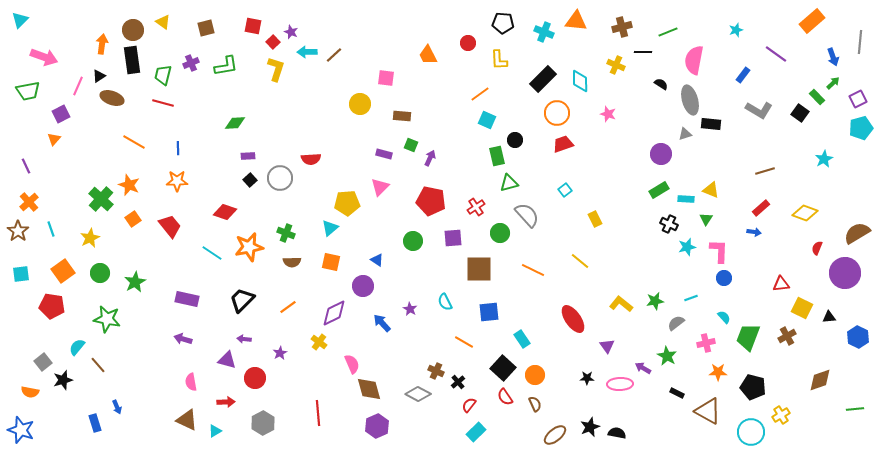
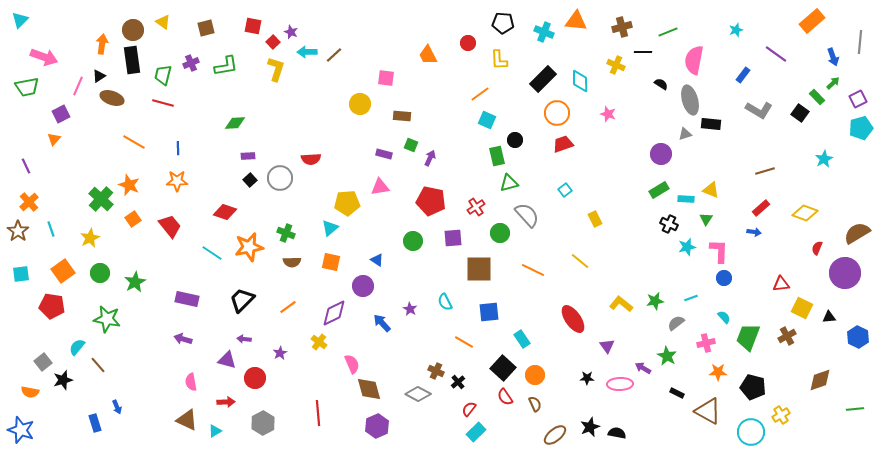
green trapezoid at (28, 91): moved 1 px left, 4 px up
pink triangle at (380, 187): rotated 36 degrees clockwise
red semicircle at (469, 405): moved 4 px down
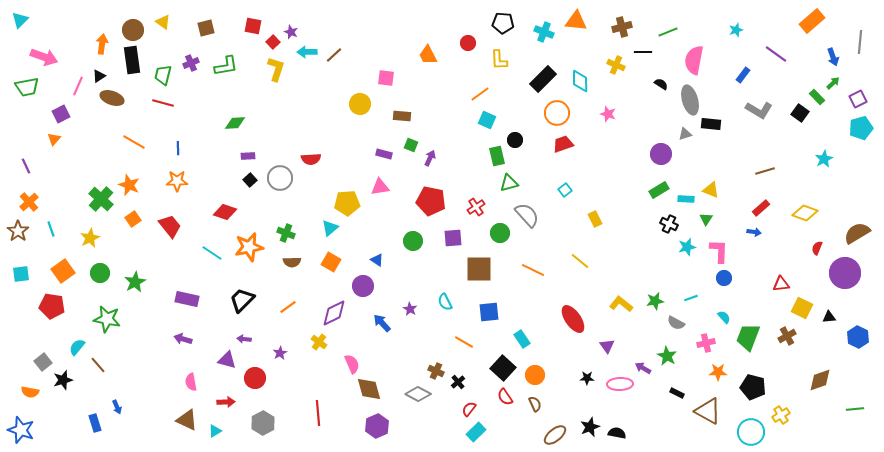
orange square at (331, 262): rotated 18 degrees clockwise
gray semicircle at (676, 323): rotated 114 degrees counterclockwise
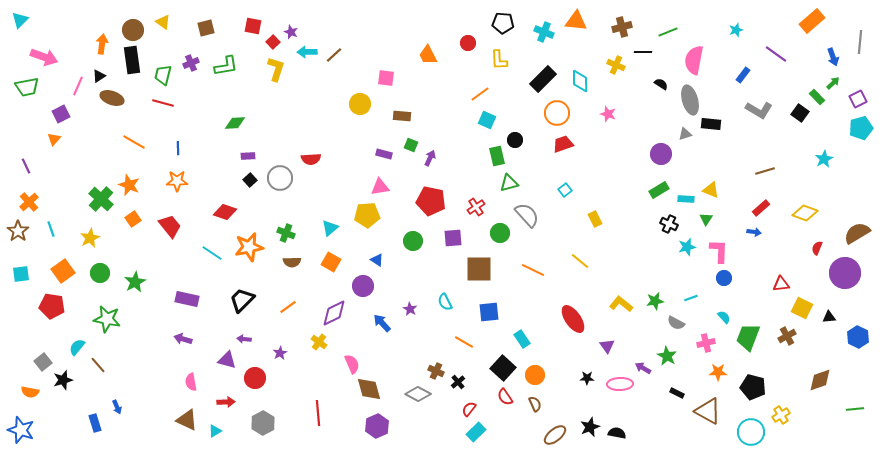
yellow pentagon at (347, 203): moved 20 px right, 12 px down
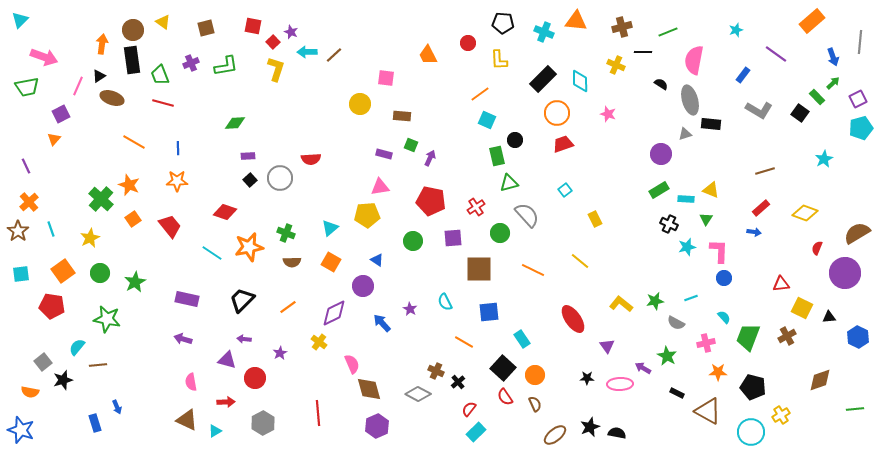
green trapezoid at (163, 75): moved 3 px left; rotated 35 degrees counterclockwise
brown line at (98, 365): rotated 54 degrees counterclockwise
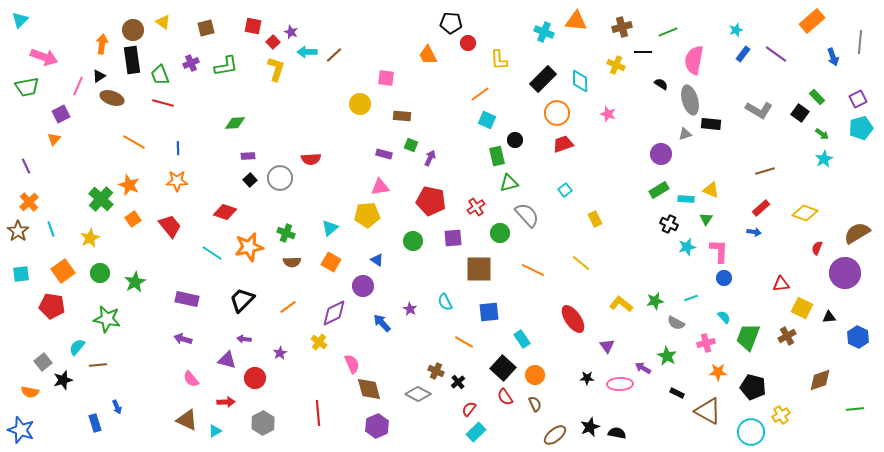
black pentagon at (503, 23): moved 52 px left
blue rectangle at (743, 75): moved 21 px up
green arrow at (833, 83): moved 11 px left, 51 px down; rotated 80 degrees clockwise
yellow line at (580, 261): moved 1 px right, 2 px down
pink semicircle at (191, 382): moved 3 px up; rotated 30 degrees counterclockwise
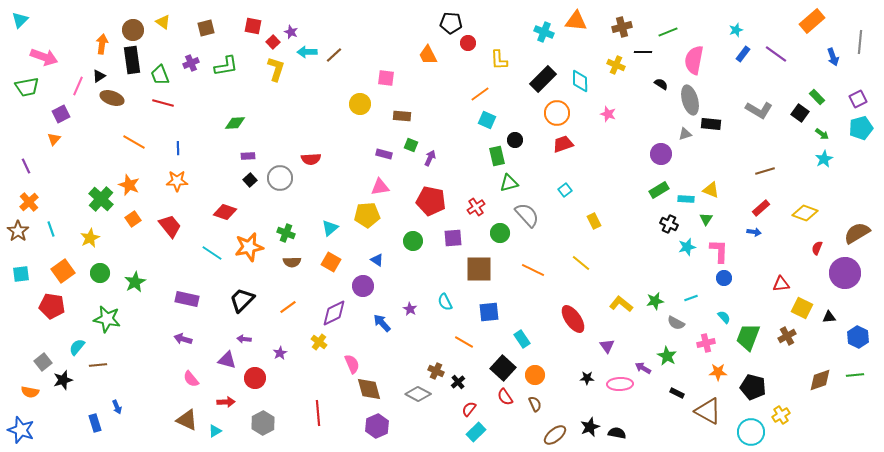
yellow rectangle at (595, 219): moved 1 px left, 2 px down
green line at (855, 409): moved 34 px up
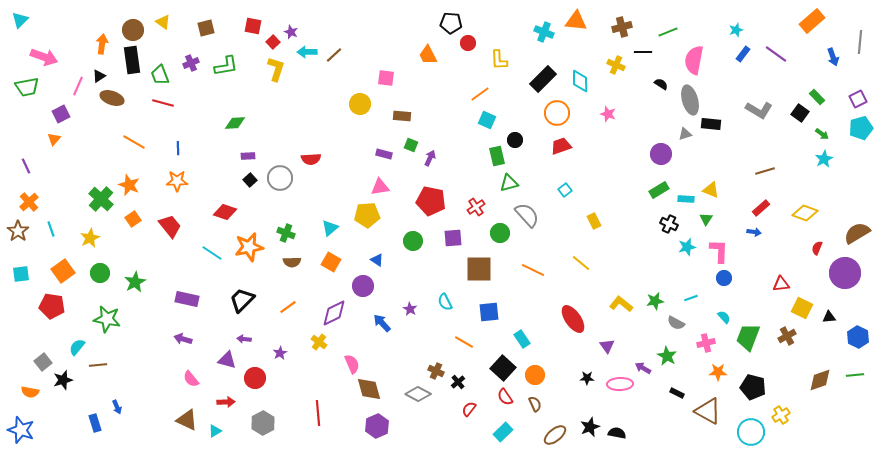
red trapezoid at (563, 144): moved 2 px left, 2 px down
cyan rectangle at (476, 432): moved 27 px right
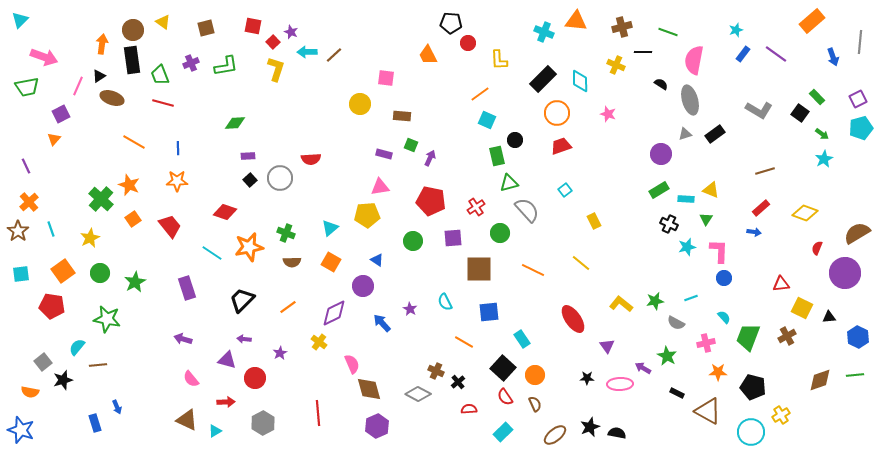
green line at (668, 32): rotated 42 degrees clockwise
black rectangle at (711, 124): moved 4 px right, 10 px down; rotated 42 degrees counterclockwise
gray semicircle at (527, 215): moved 5 px up
purple rectangle at (187, 299): moved 11 px up; rotated 60 degrees clockwise
red semicircle at (469, 409): rotated 49 degrees clockwise
